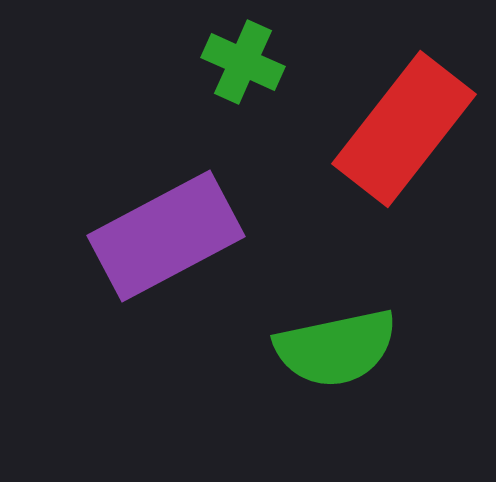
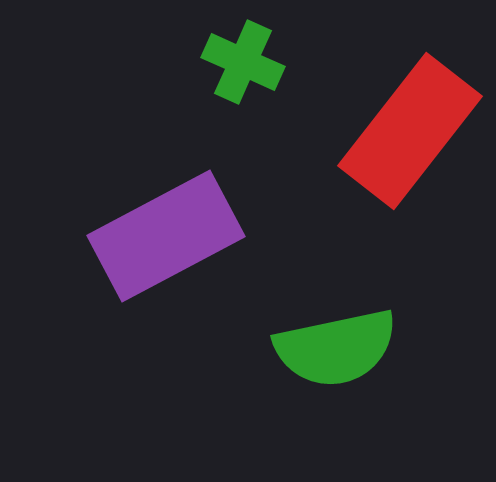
red rectangle: moved 6 px right, 2 px down
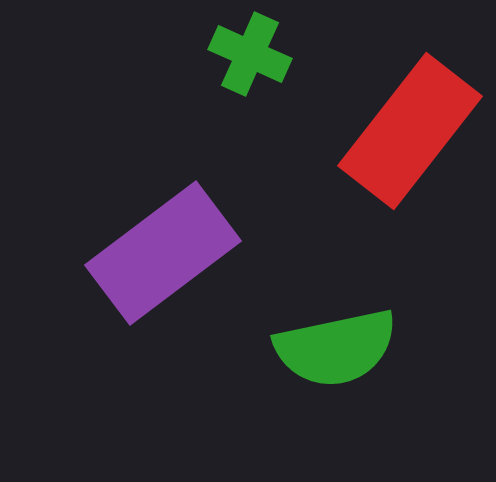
green cross: moved 7 px right, 8 px up
purple rectangle: moved 3 px left, 17 px down; rotated 9 degrees counterclockwise
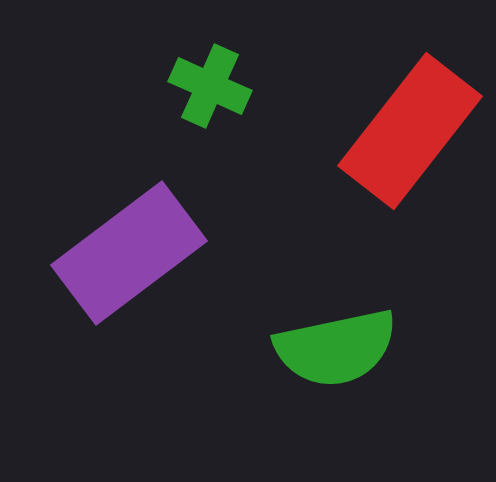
green cross: moved 40 px left, 32 px down
purple rectangle: moved 34 px left
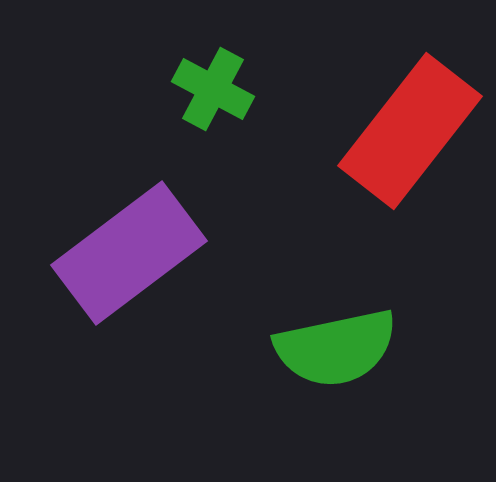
green cross: moved 3 px right, 3 px down; rotated 4 degrees clockwise
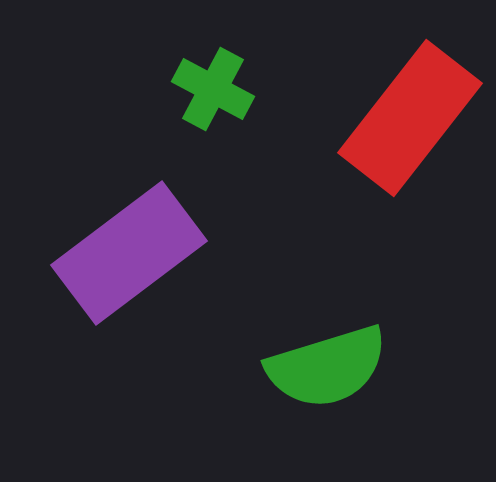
red rectangle: moved 13 px up
green semicircle: moved 9 px left, 19 px down; rotated 5 degrees counterclockwise
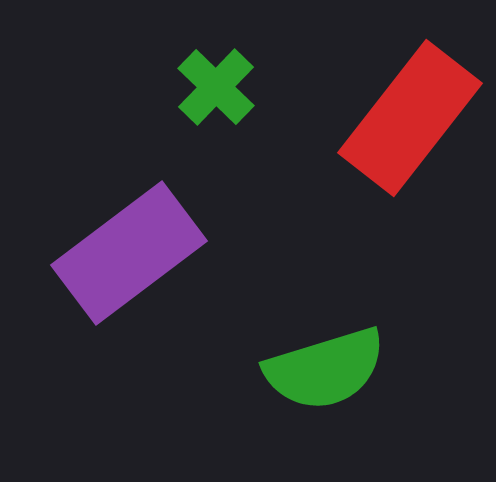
green cross: moved 3 px right, 2 px up; rotated 16 degrees clockwise
green semicircle: moved 2 px left, 2 px down
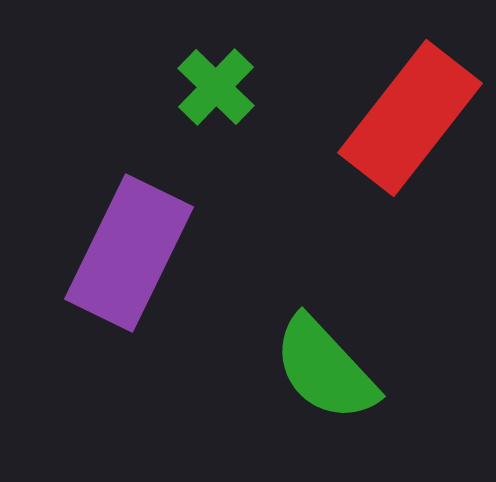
purple rectangle: rotated 27 degrees counterclockwise
green semicircle: rotated 64 degrees clockwise
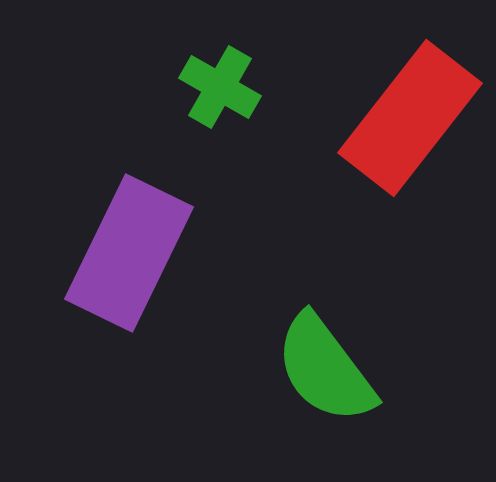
green cross: moved 4 px right; rotated 14 degrees counterclockwise
green semicircle: rotated 6 degrees clockwise
